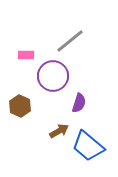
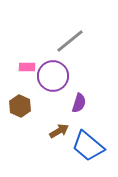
pink rectangle: moved 1 px right, 12 px down
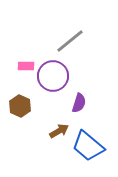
pink rectangle: moved 1 px left, 1 px up
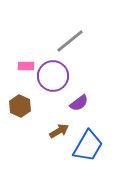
purple semicircle: rotated 36 degrees clockwise
blue trapezoid: rotated 100 degrees counterclockwise
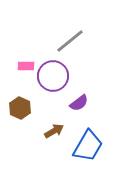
brown hexagon: moved 2 px down
brown arrow: moved 5 px left
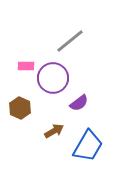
purple circle: moved 2 px down
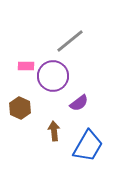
purple circle: moved 2 px up
brown arrow: rotated 66 degrees counterclockwise
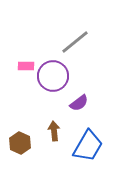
gray line: moved 5 px right, 1 px down
brown hexagon: moved 35 px down
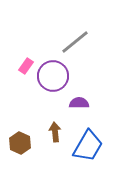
pink rectangle: rotated 56 degrees counterclockwise
purple semicircle: rotated 144 degrees counterclockwise
brown arrow: moved 1 px right, 1 px down
